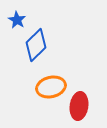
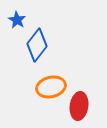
blue diamond: moved 1 px right; rotated 8 degrees counterclockwise
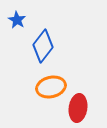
blue diamond: moved 6 px right, 1 px down
red ellipse: moved 1 px left, 2 px down
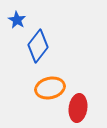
blue diamond: moved 5 px left
orange ellipse: moved 1 px left, 1 px down
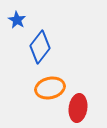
blue diamond: moved 2 px right, 1 px down
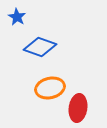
blue star: moved 3 px up
blue diamond: rotated 72 degrees clockwise
